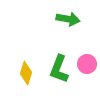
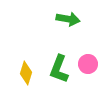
pink circle: moved 1 px right
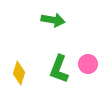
green arrow: moved 15 px left, 1 px down
yellow diamond: moved 7 px left
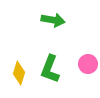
green L-shape: moved 9 px left
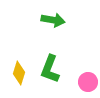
pink circle: moved 18 px down
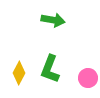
yellow diamond: rotated 10 degrees clockwise
pink circle: moved 4 px up
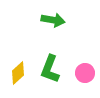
yellow diamond: moved 1 px left; rotated 20 degrees clockwise
pink circle: moved 3 px left, 5 px up
